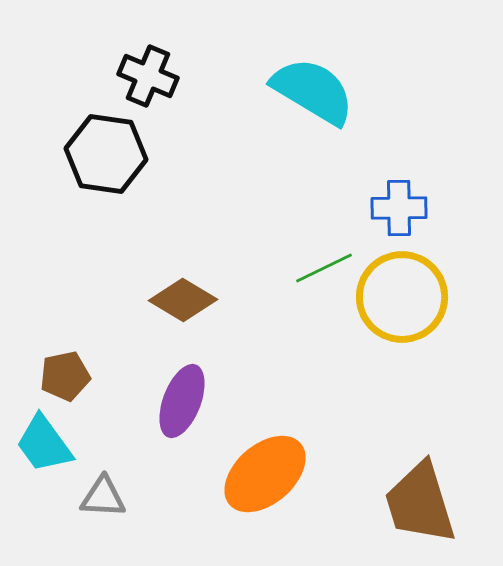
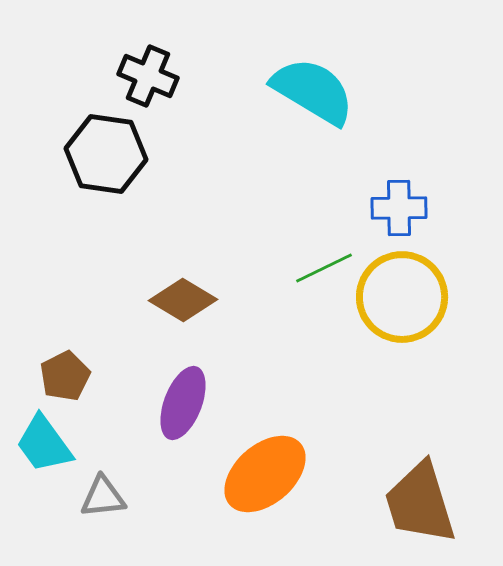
brown pentagon: rotated 15 degrees counterclockwise
purple ellipse: moved 1 px right, 2 px down
gray triangle: rotated 9 degrees counterclockwise
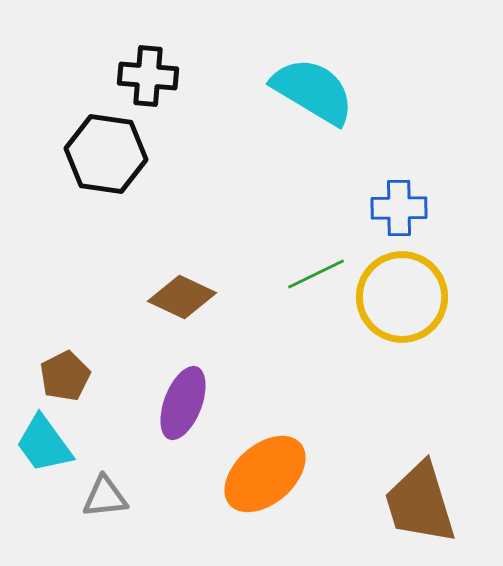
black cross: rotated 18 degrees counterclockwise
green line: moved 8 px left, 6 px down
brown diamond: moved 1 px left, 3 px up; rotated 6 degrees counterclockwise
gray triangle: moved 2 px right
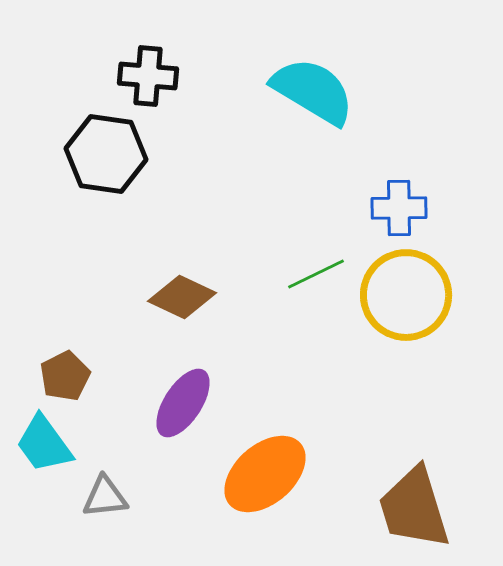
yellow circle: moved 4 px right, 2 px up
purple ellipse: rotated 12 degrees clockwise
brown trapezoid: moved 6 px left, 5 px down
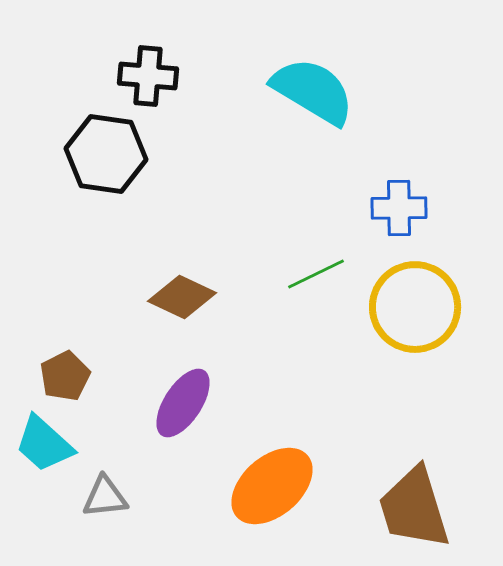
yellow circle: moved 9 px right, 12 px down
cyan trapezoid: rotated 12 degrees counterclockwise
orange ellipse: moved 7 px right, 12 px down
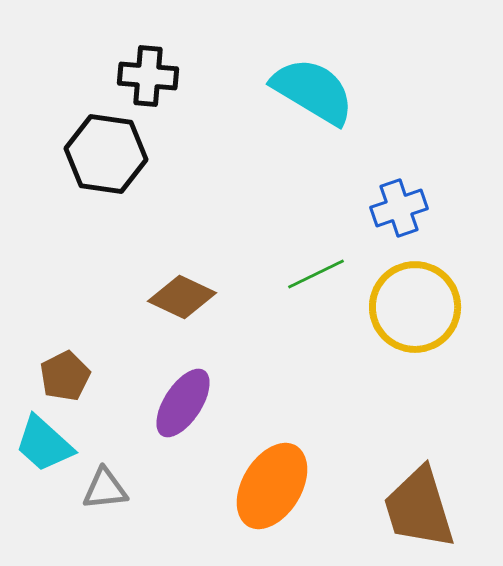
blue cross: rotated 18 degrees counterclockwise
orange ellipse: rotated 18 degrees counterclockwise
gray triangle: moved 8 px up
brown trapezoid: moved 5 px right
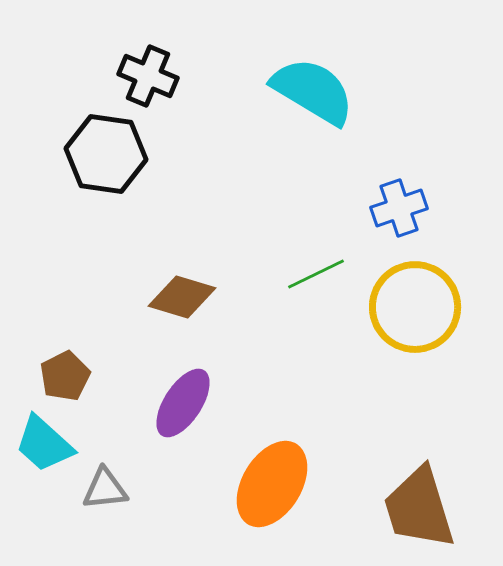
black cross: rotated 18 degrees clockwise
brown diamond: rotated 8 degrees counterclockwise
orange ellipse: moved 2 px up
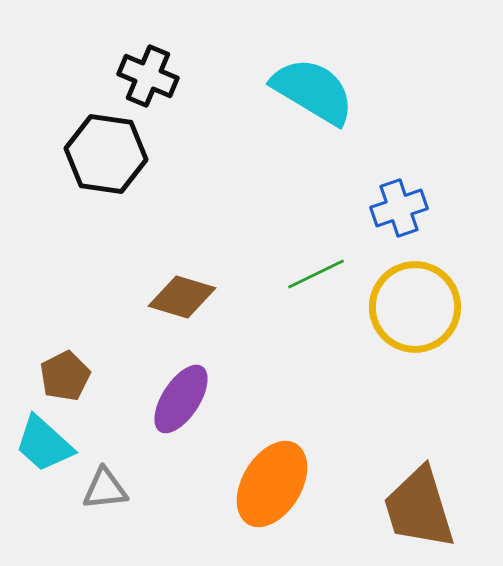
purple ellipse: moved 2 px left, 4 px up
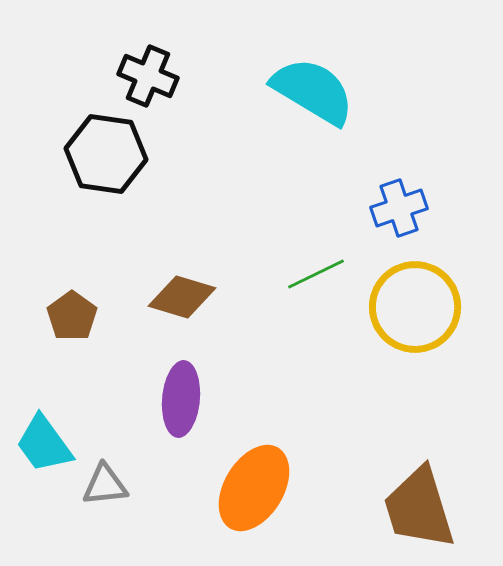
brown pentagon: moved 7 px right, 60 px up; rotated 9 degrees counterclockwise
purple ellipse: rotated 28 degrees counterclockwise
cyan trapezoid: rotated 12 degrees clockwise
orange ellipse: moved 18 px left, 4 px down
gray triangle: moved 4 px up
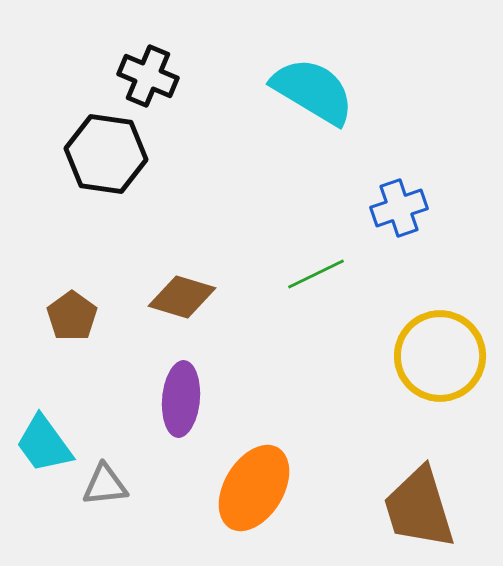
yellow circle: moved 25 px right, 49 px down
